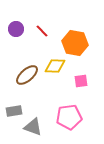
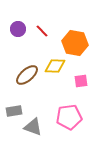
purple circle: moved 2 px right
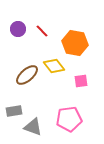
yellow diamond: moved 1 px left; rotated 50 degrees clockwise
pink pentagon: moved 2 px down
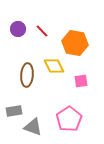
yellow diamond: rotated 10 degrees clockwise
brown ellipse: rotated 45 degrees counterclockwise
pink pentagon: rotated 25 degrees counterclockwise
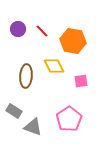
orange hexagon: moved 2 px left, 2 px up
brown ellipse: moved 1 px left, 1 px down
gray rectangle: rotated 42 degrees clockwise
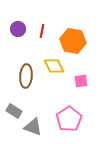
red line: rotated 56 degrees clockwise
